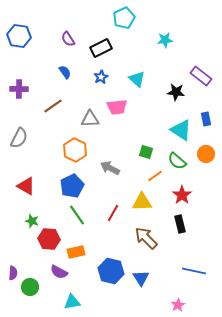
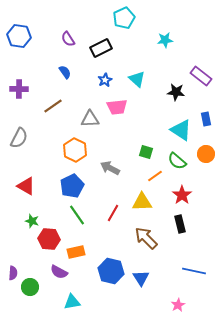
blue star at (101, 77): moved 4 px right, 3 px down
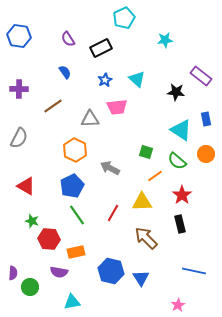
purple semicircle at (59, 272): rotated 18 degrees counterclockwise
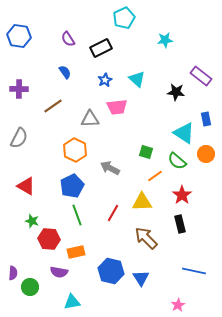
cyan triangle at (181, 130): moved 3 px right, 3 px down
green line at (77, 215): rotated 15 degrees clockwise
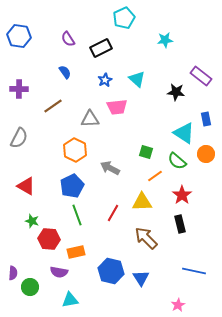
cyan triangle at (72, 302): moved 2 px left, 2 px up
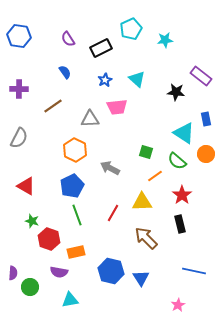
cyan pentagon at (124, 18): moved 7 px right, 11 px down
red hexagon at (49, 239): rotated 15 degrees clockwise
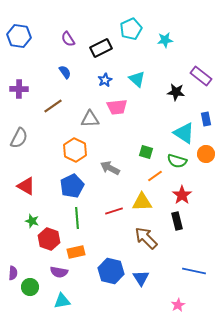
green semicircle at (177, 161): rotated 24 degrees counterclockwise
red line at (113, 213): moved 1 px right, 2 px up; rotated 42 degrees clockwise
green line at (77, 215): moved 3 px down; rotated 15 degrees clockwise
black rectangle at (180, 224): moved 3 px left, 3 px up
cyan triangle at (70, 300): moved 8 px left, 1 px down
